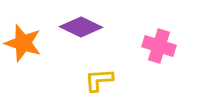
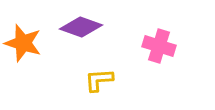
purple diamond: rotated 6 degrees counterclockwise
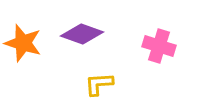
purple diamond: moved 1 px right, 7 px down
yellow L-shape: moved 4 px down
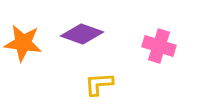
orange star: rotated 9 degrees counterclockwise
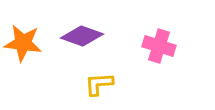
purple diamond: moved 2 px down
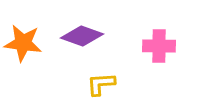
pink cross: rotated 16 degrees counterclockwise
yellow L-shape: moved 2 px right
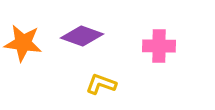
yellow L-shape: rotated 24 degrees clockwise
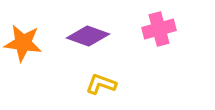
purple diamond: moved 6 px right
pink cross: moved 17 px up; rotated 16 degrees counterclockwise
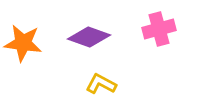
purple diamond: moved 1 px right, 1 px down
yellow L-shape: rotated 8 degrees clockwise
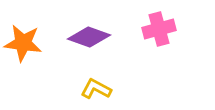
yellow L-shape: moved 5 px left, 5 px down
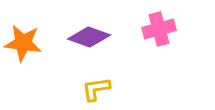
yellow L-shape: rotated 36 degrees counterclockwise
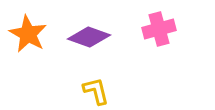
orange star: moved 5 px right, 9 px up; rotated 21 degrees clockwise
yellow L-shape: moved 2 px down; rotated 84 degrees clockwise
